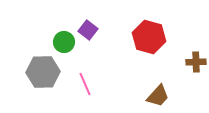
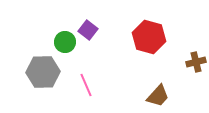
green circle: moved 1 px right
brown cross: rotated 12 degrees counterclockwise
pink line: moved 1 px right, 1 px down
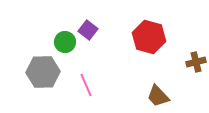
brown trapezoid: rotated 95 degrees clockwise
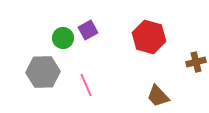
purple square: rotated 24 degrees clockwise
green circle: moved 2 px left, 4 px up
